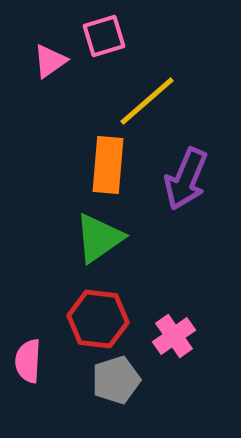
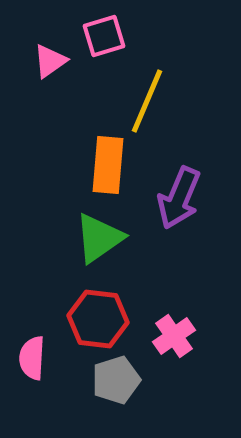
yellow line: rotated 26 degrees counterclockwise
purple arrow: moved 7 px left, 19 px down
pink semicircle: moved 4 px right, 3 px up
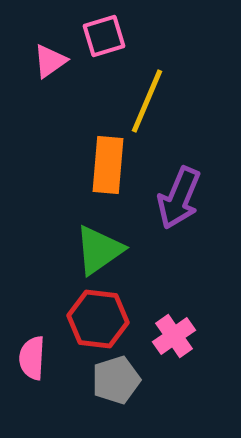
green triangle: moved 12 px down
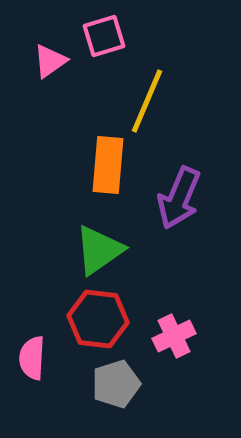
pink cross: rotated 9 degrees clockwise
gray pentagon: moved 4 px down
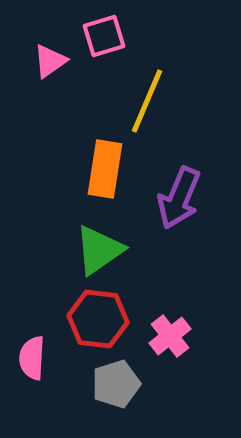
orange rectangle: moved 3 px left, 4 px down; rotated 4 degrees clockwise
pink cross: moved 4 px left; rotated 12 degrees counterclockwise
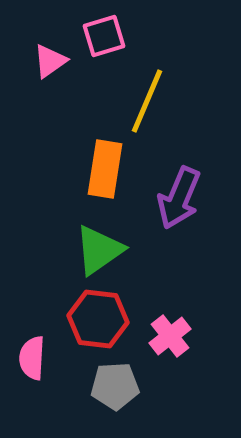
gray pentagon: moved 1 px left, 2 px down; rotated 15 degrees clockwise
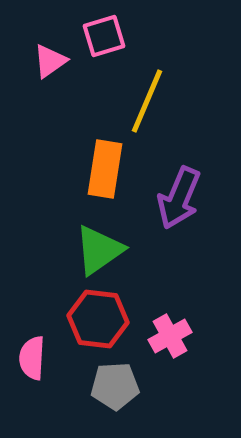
pink cross: rotated 9 degrees clockwise
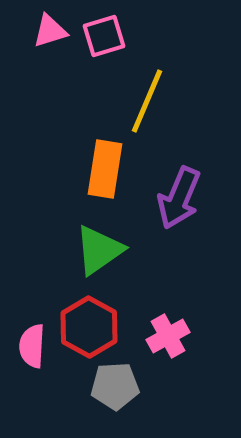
pink triangle: moved 30 px up; rotated 18 degrees clockwise
red hexagon: moved 9 px left, 8 px down; rotated 22 degrees clockwise
pink cross: moved 2 px left
pink semicircle: moved 12 px up
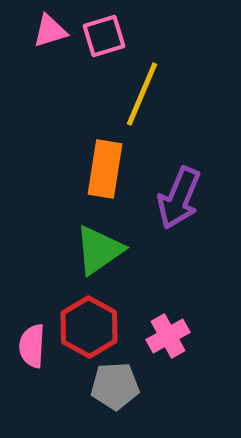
yellow line: moved 5 px left, 7 px up
